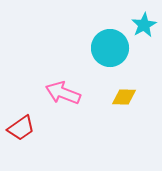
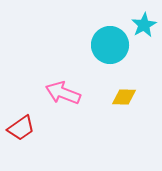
cyan circle: moved 3 px up
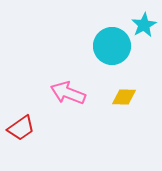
cyan circle: moved 2 px right, 1 px down
pink arrow: moved 5 px right
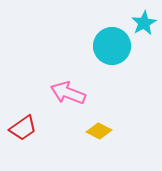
cyan star: moved 2 px up
yellow diamond: moved 25 px left, 34 px down; rotated 25 degrees clockwise
red trapezoid: moved 2 px right
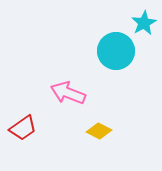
cyan circle: moved 4 px right, 5 px down
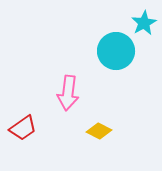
pink arrow: rotated 104 degrees counterclockwise
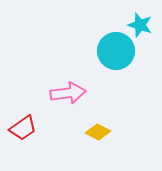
cyan star: moved 4 px left, 2 px down; rotated 25 degrees counterclockwise
pink arrow: rotated 104 degrees counterclockwise
yellow diamond: moved 1 px left, 1 px down
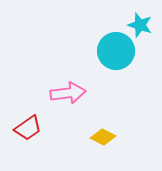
red trapezoid: moved 5 px right
yellow diamond: moved 5 px right, 5 px down
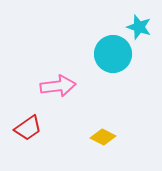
cyan star: moved 1 px left, 2 px down
cyan circle: moved 3 px left, 3 px down
pink arrow: moved 10 px left, 7 px up
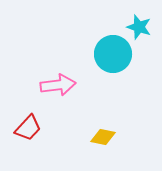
pink arrow: moved 1 px up
red trapezoid: rotated 12 degrees counterclockwise
yellow diamond: rotated 15 degrees counterclockwise
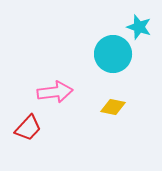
pink arrow: moved 3 px left, 7 px down
yellow diamond: moved 10 px right, 30 px up
